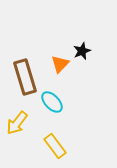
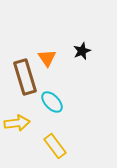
orange triangle: moved 13 px left, 6 px up; rotated 18 degrees counterclockwise
yellow arrow: rotated 135 degrees counterclockwise
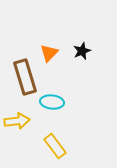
orange triangle: moved 2 px right, 5 px up; rotated 18 degrees clockwise
cyan ellipse: rotated 40 degrees counterclockwise
yellow arrow: moved 2 px up
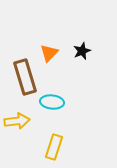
yellow rectangle: moved 1 px left, 1 px down; rotated 55 degrees clockwise
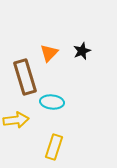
yellow arrow: moved 1 px left, 1 px up
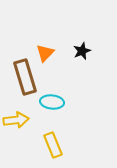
orange triangle: moved 4 px left
yellow rectangle: moved 1 px left, 2 px up; rotated 40 degrees counterclockwise
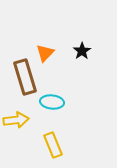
black star: rotated 12 degrees counterclockwise
